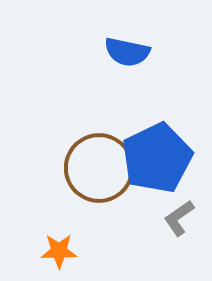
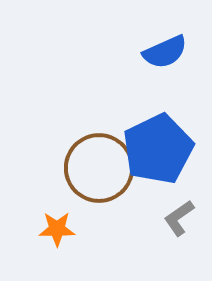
blue semicircle: moved 38 px right; rotated 36 degrees counterclockwise
blue pentagon: moved 1 px right, 9 px up
orange star: moved 2 px left, 22 px up
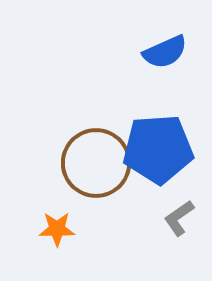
blue pentagon: rotated 22 degrees clockwise
brown circle: moved 3 px left, 5 px up
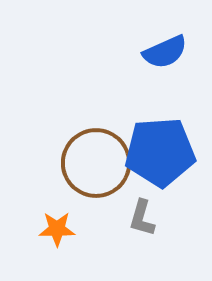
blue pentagon: moved 2 px right, 3 px down
gray L-shape: moved 37 px left; rotated 39 degrees counterclockwise
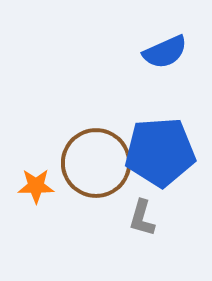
orange star: moved 21 px left, 43 px up
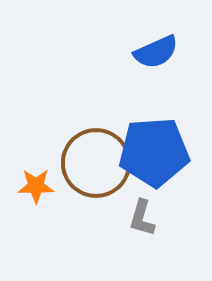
blue semicircle: moved 9 px left
blue pentagon: moved 6 px left
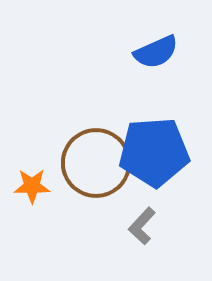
orange star: moved 4 px left
gray L-shape: moved 8 px down; rotated 27 degrees clockwise
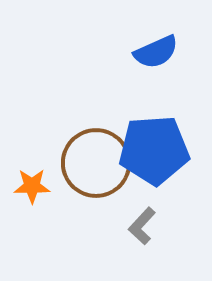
blue pentagon: moved 2 px up
